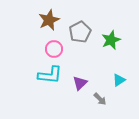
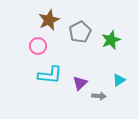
pink circle: moved 16 px left, 3 px up
gray arrow: moved 1 px left, 3 px up; rotated 40 degrees counterclockwise
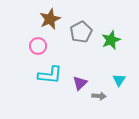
brown star: moved 1 px right, 1 px up
gray pentagon: moved 1 px right
cyan triangle: rotated 24 degrees counterclockwise
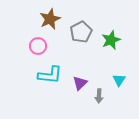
gray arrow: rotated 88 degrees clockwise
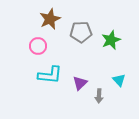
gray pentagon: rotated 25 degrees clockwise
cyan triangle: rotated 16 degrees counterclockwise
